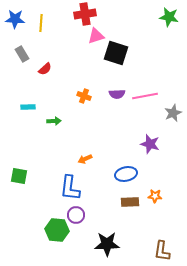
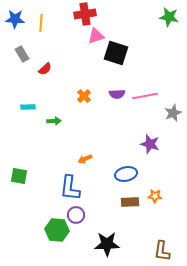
orange cross: rotated 24 degrees clockwise
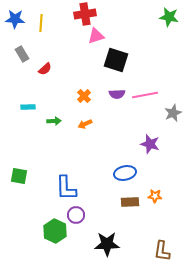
black square: moved 7 px down
pink line: moved 1 px up
orange arrow: moved 35 px up
blue ellipse: moved 1 px left, 1 px up
blue L-shape: moved 4 px left; rotated 8 degrees counterclockwise
green hexagon: moved 2 px left, 1 px down; rotated 20 degrees clockwise
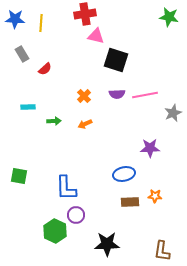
pink triangle: rotated 30 degrees clockwise
purple star: moved 4 px down; rotated 18 degrees counterclockwise
blue ellipse: moved 1 px left, 1 px down
